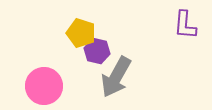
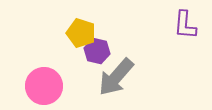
gray arrow: rotated 12 degrees clockwise
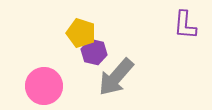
purple hexagon: moved 3 px left, 1 px down
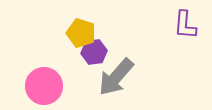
purple hexagon: rotated 20 degrees counterclockwise
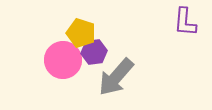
purple L-shape: moved 3 px up
pink circle: moved 19 px right, 26 px up
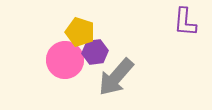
yellow pentagon: moved 1 px left, 1 px up
purple hexagon: moved 1 px right
pink circle: moved 2 px right
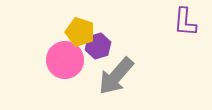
purple hexagon: moved 3 px right, 6 px up; rotated 10 degrees counterclockwise
gray arrow: moved 1 px up
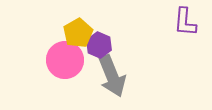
yellow pentagon: moved 2 px left, 1 px down; rotated 24 degrees clockwise
purple hexagon: moved 1 px right, 1 px up; rotated 20 degrees counterclockwise
gray arrow: moved 4 px left; rotated 63 degrees counterclockwise
